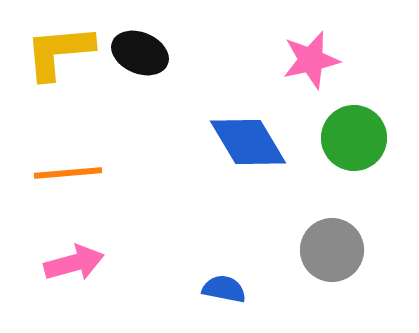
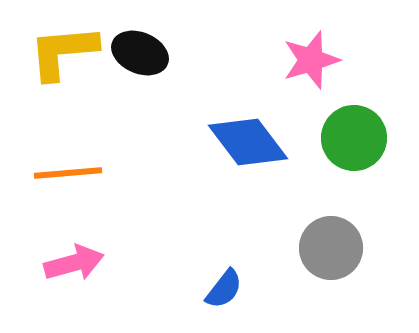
yellow L-shape: moved 4 px right
pink star: rotated 4 degrees counterclockwise
blue diamond: rotated 6 degrees counterclockwise
gray circle: moved 1 px left, 2 px up
blue semicircle: rotated 117 degrees clockwise
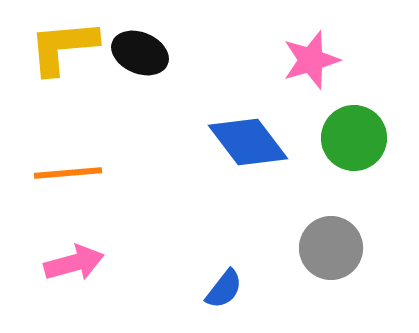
yellow L-shape: moved 5 px up
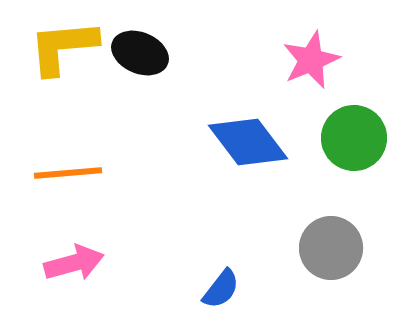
pink star: rotated 6 degrees counterclockwise
blue semicircle: moved 3 px left
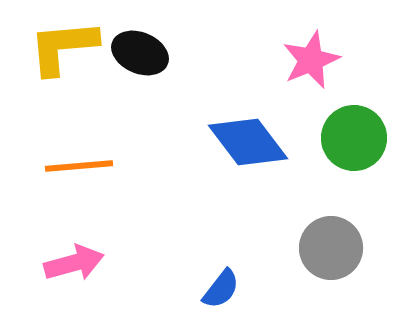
orange line: moved 11 px right, 7 px up
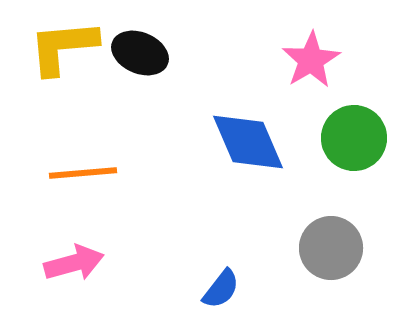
pink star: rotated 8 degrees counterclockwise
blue diamond: rotated 14 degrees clockwise
orange line: moved 4 px right, 7 px down
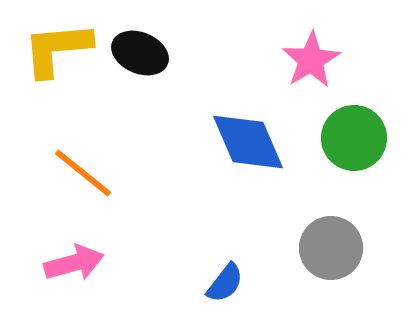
yellow L-shape: moved 6 px left, 2 px down
orange line: rotated 44 degrees clockwise
blue semicircle: moved 4 px right, 6 px up
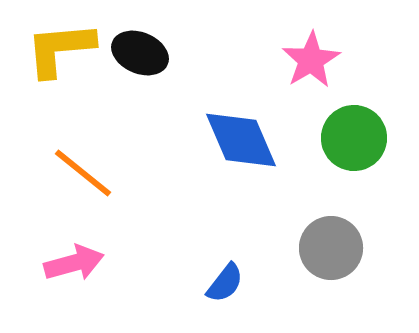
yellow L-shape: moved 3 px right
blue diamond: moved 7 px left, 2 px up
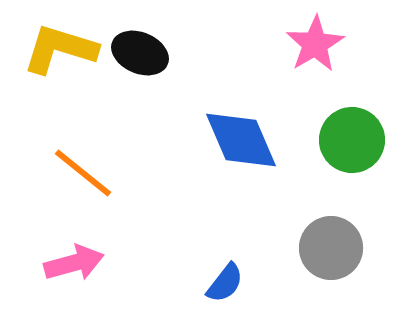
yellow L-shape: rotated 22 degrees clockwise
pink star: moved 4 px right, 16 px up
green circle: moved 2 px left, 2 px down
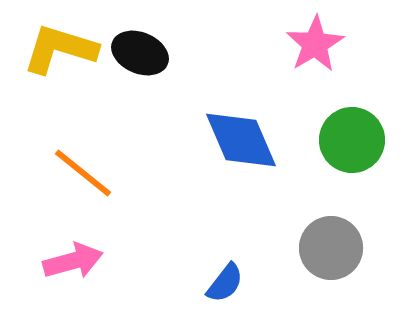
pink arrow: moved 1 px left, 2 px up
